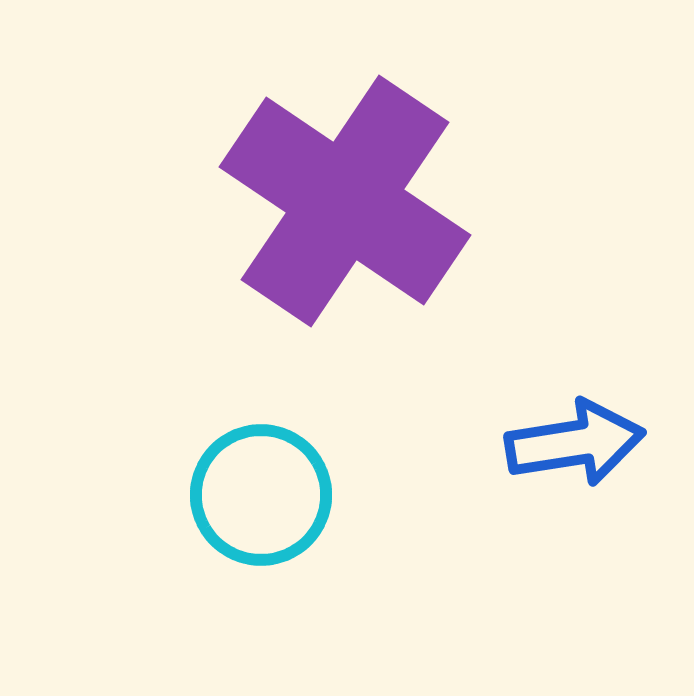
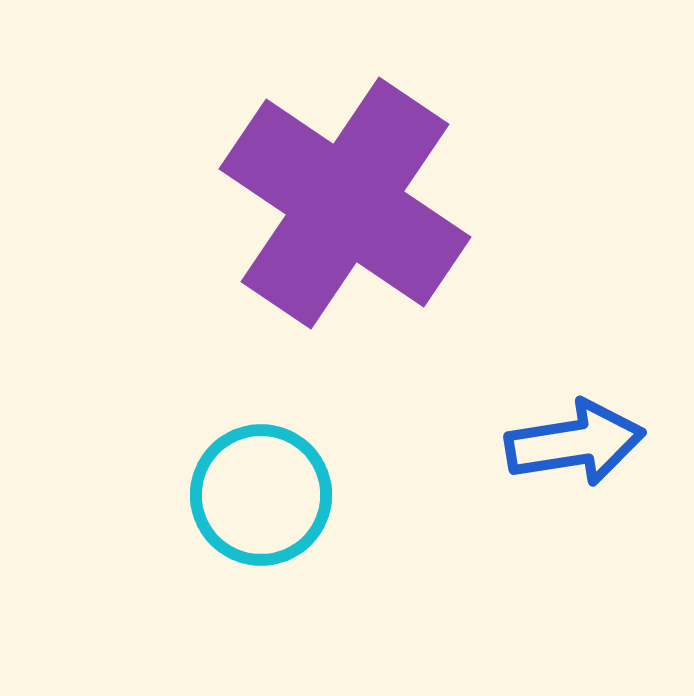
purple cross: moved 2 px down
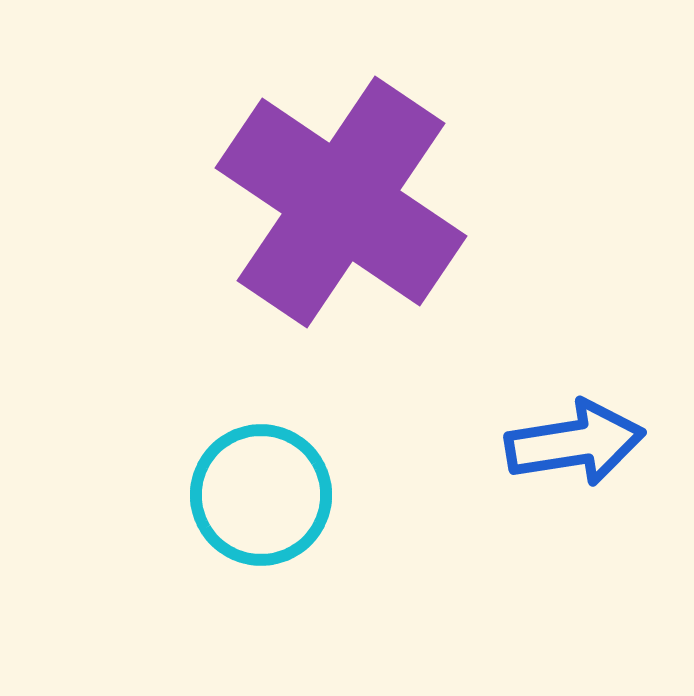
purple cross: moved 4 px left, 1 px up
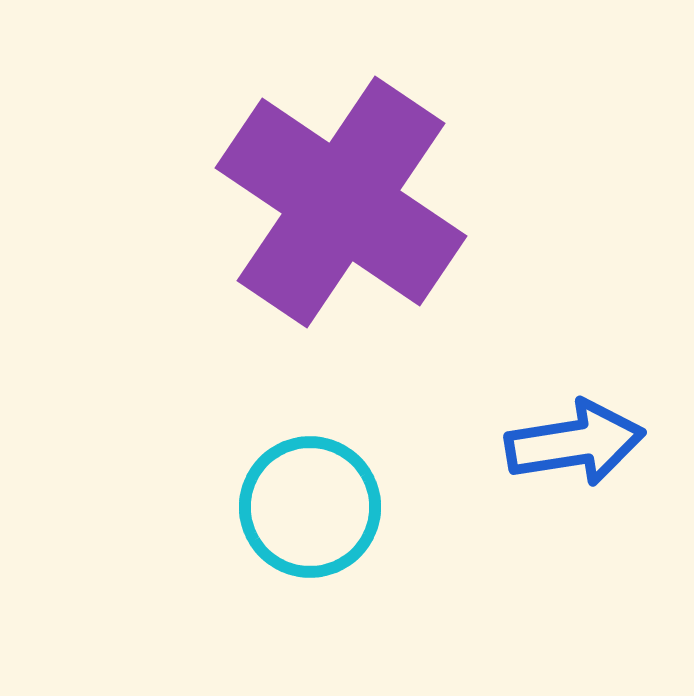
cyan circle: moved 49 px right, 12 px down
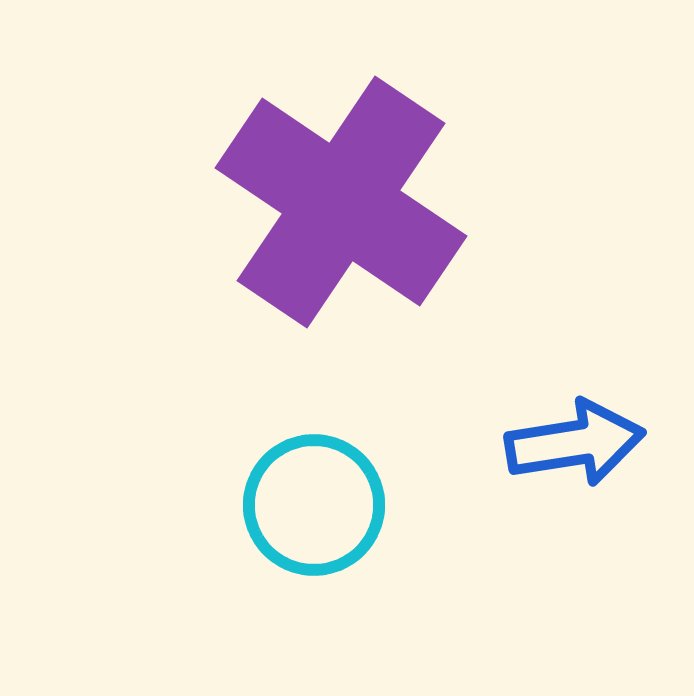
cyan circle: moved 4 px right, 2 px up
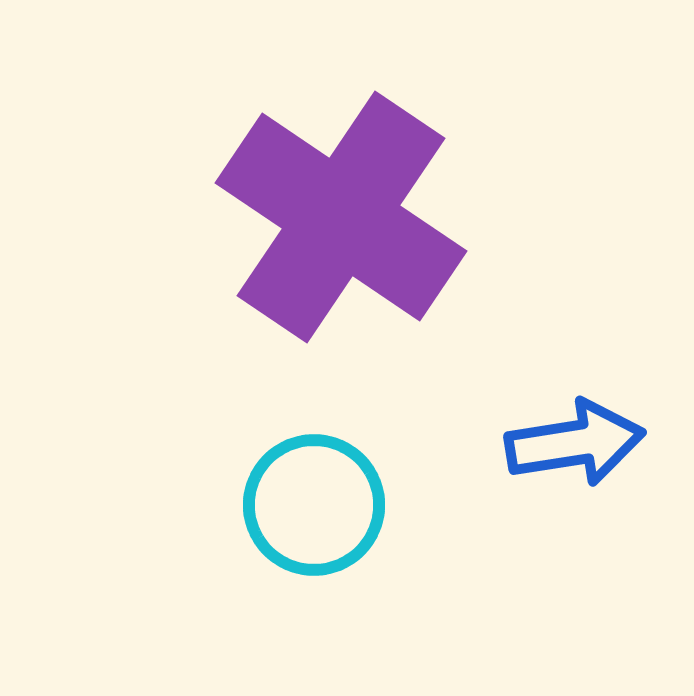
purple cross: moved 15 px down
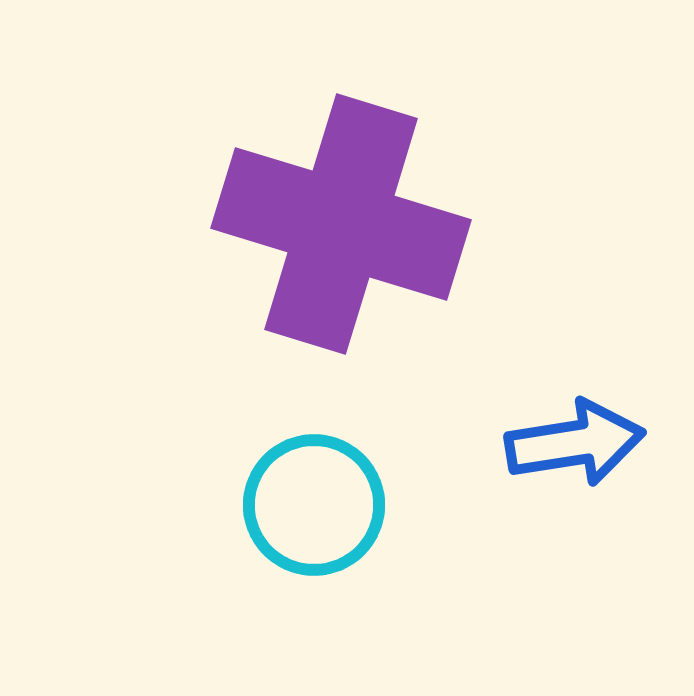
purple cross: moved 7 px down; rotated 17 degrees counterclockwise
